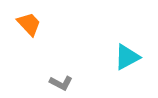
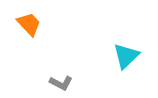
cyan triangle: moved 1 px left, 1 px up; rotated 16 degrees counterclockwise
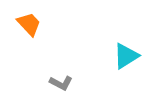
cyan triangle: rotated 12 degrees clockwise
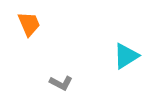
orange trapezoid: rotated 20 degrees clockwise
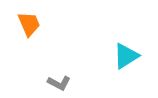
gray L-shape: moved 2 px left
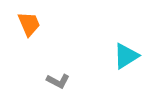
gray L-shape: moved 1 px left, 2 px up
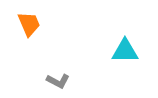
cyan triangle: moved 1 px left, 5 px up; rotated 32 degrees clockwise
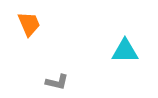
gray L-shape: moved 1 px left, 1 px down; rotated 15 degrees counterclockwise
